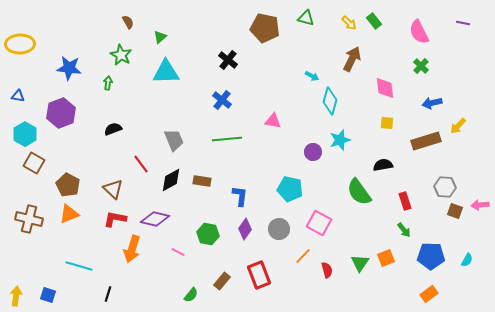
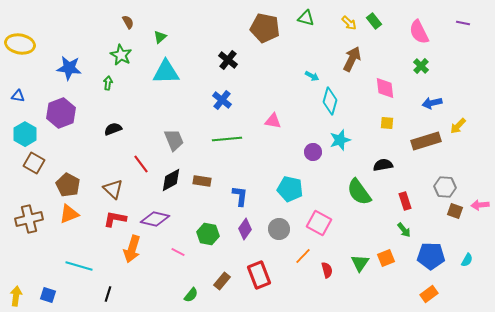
yellow ellipse at (20, 44): rotated 12 degrees clockwise
brown cross at (29, 219): rotated 28 degrees counterclockwise
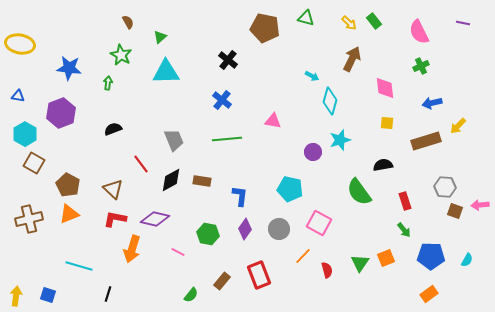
green cross at (421, 66): rotated 21 degrees clockwise
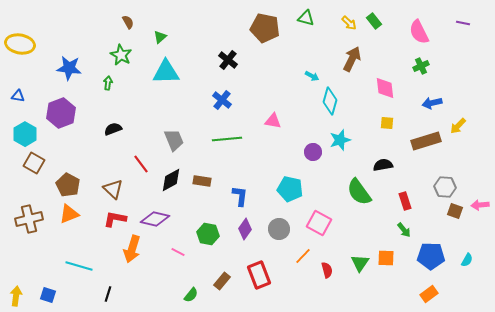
orange square at (386, 258): rotated 24 degrees clockwise
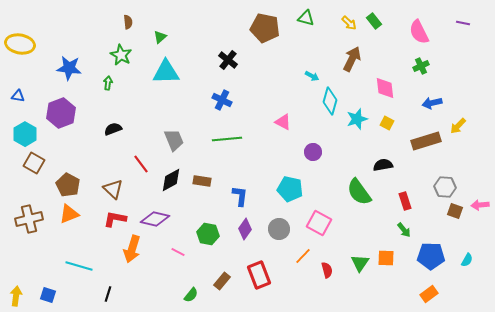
brown semicircle at (128, 22): rotated 24 degrees clockwise
blue cross at (222, 100): rotated 12 degrees counterclockwise
pink triangle at (273, 121): moved 10 px right, 1 px down; rotated 18 degrees clockwise
yellow square at (387, 123): rotated 24 degrees clockwise
cyan star at (340, 140): moved 17 px right, 21 px up
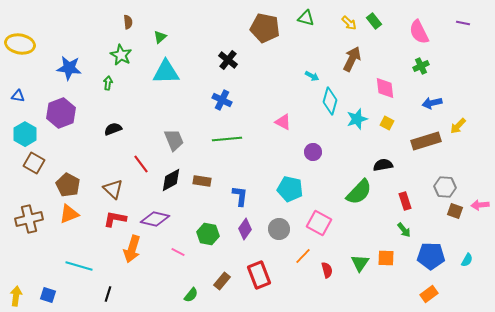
green semicircle at (359, 192): rotated 100 degrees counterclockwise
